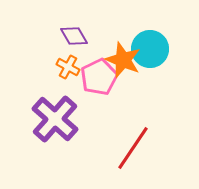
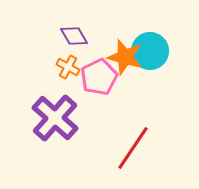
cyan circle: moved 2 px down
orange star: moved 2 px right, 3 px up; rotated 6 degrees counterclockwise
purple cross: moved 1 px up
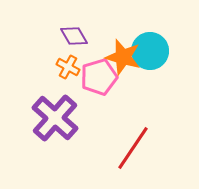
orange star: moved 2 px left
pink pentagon: rotated 9 degrees clockwise
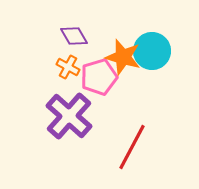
cyan circle: moved 2 px right
purple cross: moved 14 px right, 2 px up
red line: moved 1 px left, 1 px up; rotated 6 degrees counterclockwise
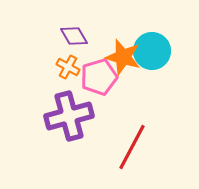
purple cross: rotated 33 degrees clockwise
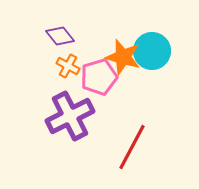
purple diamond: moved 14 px left; rotated 8 degrees counterclockwise
orange cross: moved 1 px up
purple cross: moved 1 px right; rotated 12 degrees counterclockwise
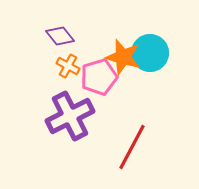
cyan circle: moved 2 px left, 2 px down
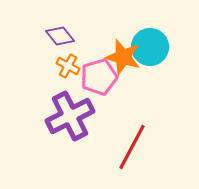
cyan circle: moved 6 px up
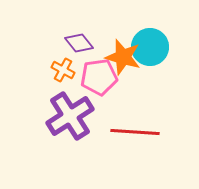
purple diamond: moved 19 px right, 7 px down
orange cross: moved 5 px left, 4 px down
pink pentagon: rotated 9 degrees clockwise
purple cross: rotated 6 degrees counterclockwise
red line: moved 3 px right, 15 px up; rotated 66 degrees clockwise
